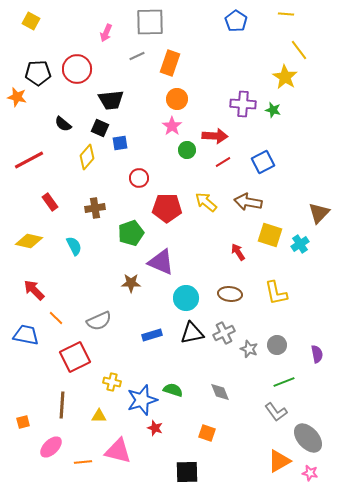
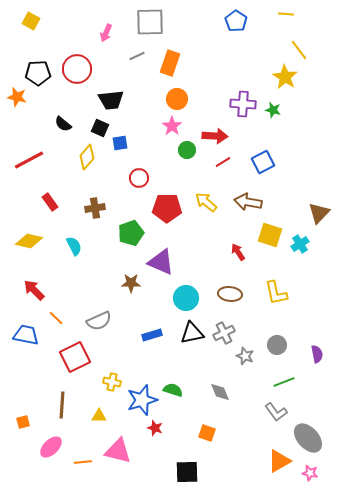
gray star at (249, 349): moved 4 px left, 7 px down
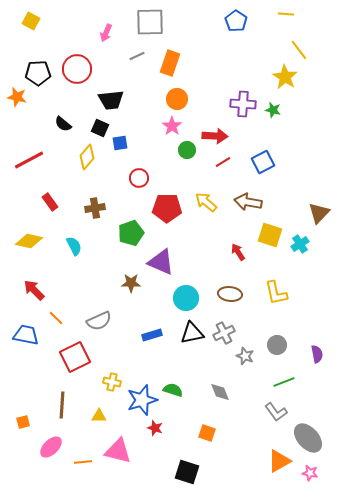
black square at (187, 472): rotated 20 degrees clockwise
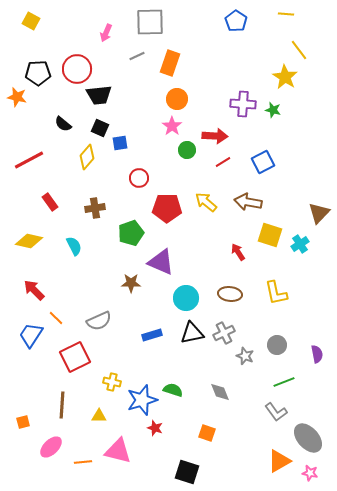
black trapezoid at (111, 100): moved 12 px left, 5 px up
blue trapezoid at (26, 335): moved 5 px right; rotated 68 degrees counterclockwise
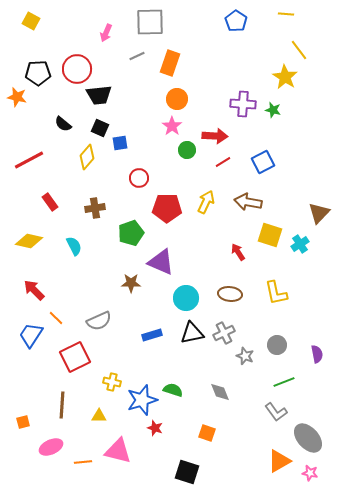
yellow arrow at (206, 202): rotated 75 degrees clockwise
pink ellipse at (51, 447): rotated 20 degrees clockwise
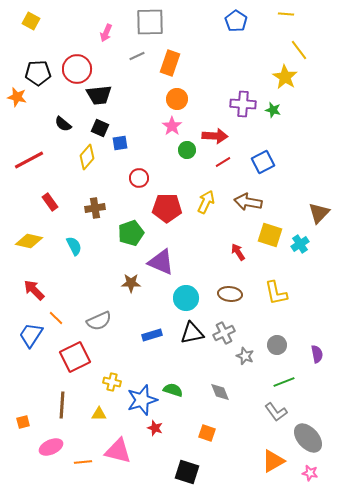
yellow triangle at (99, 416): moved 2 px up
orange triangle at (279, 461): moved 6 px left
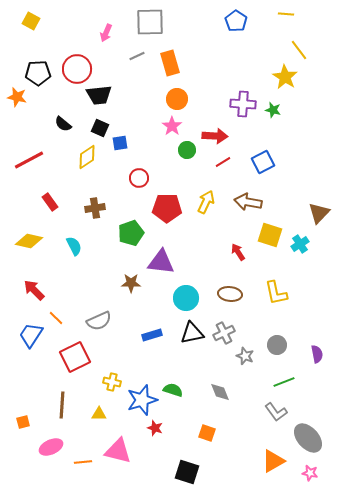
orange rectangle at (170, 63): rotated 35 degrees counterclockwise
yellow diamond at (87, 157): rotated 15 degrees clockwise
purple triangle at (161, 262): rotated 16 degrees counterclockwise
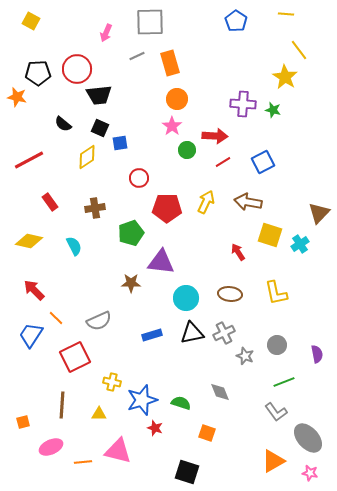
green semicircle at (173, 390): moved 8 px right, 13 px down
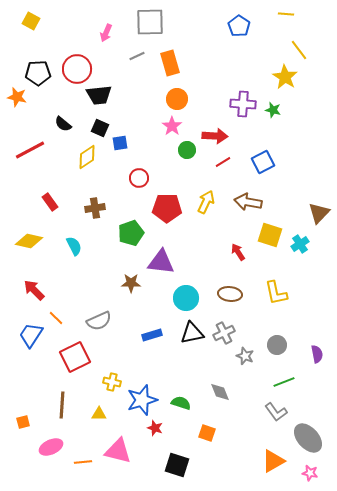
blue pentagon at (236, 21): moved 3 px right, 5 px down
red line at (29, 160): moved 1 px right, 10 px up
black square at (187, 472): moved 10 px left, 7 px up
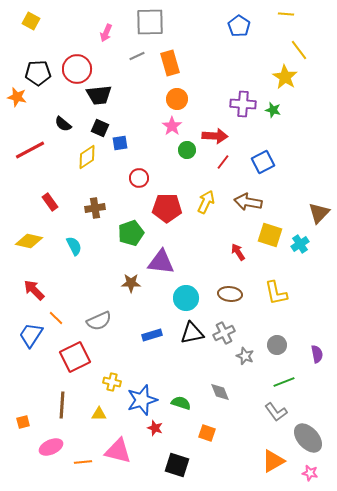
red line at (223, 162): rotated 21 degrees counterclockwise
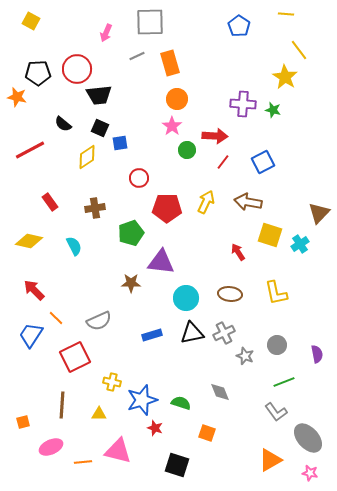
orange triangle at (273, 461): moved 3 px left, 1 px up
